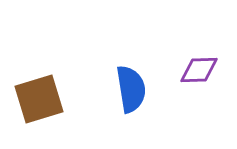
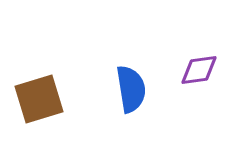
purple diamond: rotated 6 degrees counterclockwise
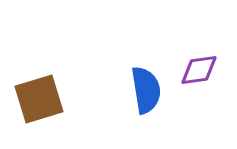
blue semicircle: moved 15 px right, 1 px down
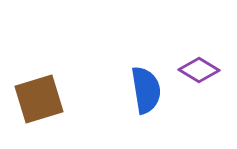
purple diamond: rotated 39 degrees clockwise
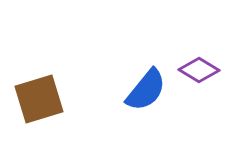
blue semicircle: rotated 48 degrees clockwise
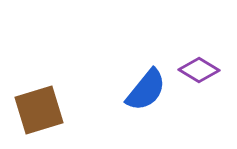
brown square: moved 11 px down
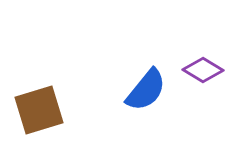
purple diamond: moved 4 px right
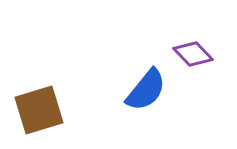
purple diamond: moved 10 px left, 16 px up; rotated 15 degrees clockwise
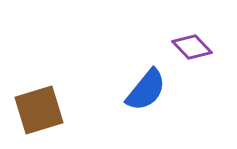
purple diamond: moved 1 px left, 7 px up
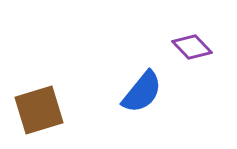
blue semicircle: moved 4 px left, 2 px down
